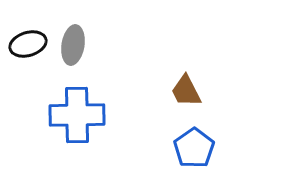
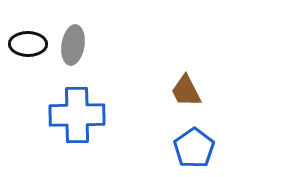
black ellipse: rotated 18 degrees clockwise
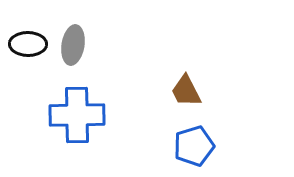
blue pentagon: moved 2 px up; rotated 18 degrees clockwise
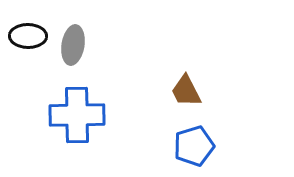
black ellipse: moved 8 px up
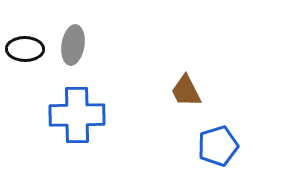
black ellipse: moved 3 px left, 13 px down
blue pentagon: moved 24 px right
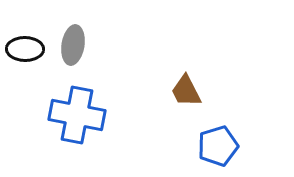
blue cross: rotated 12 degrees clockwise
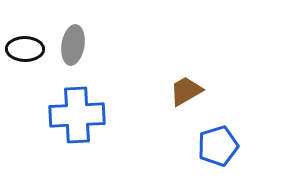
brown trapezoid: rotated 87 degrees clockwise
blue cross: rotated 14 degrees counterclockwise
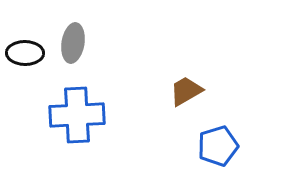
gray ellipse: moved 2 px up
black ellipse: moved 4 px down
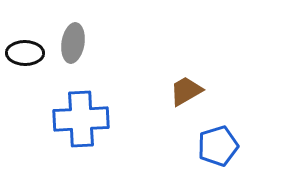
blue cross: moved 4 px right, 4 px down
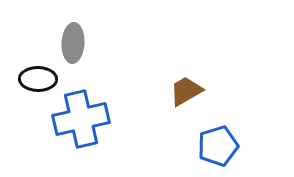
gray ellipse: rotated 6 degrees counterclockwise
black ellipse: moved 13 px right, 26 px down
blue cross: rotated 10 degrees counterclockwise
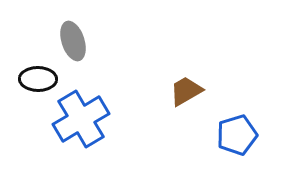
gray ellipse: moved 2 px up; rotated 21 degrees counterclockwise
blue cross: rotated 18 degrees counterclockwise
blue pentagon: moved 19 px right, 11 px up
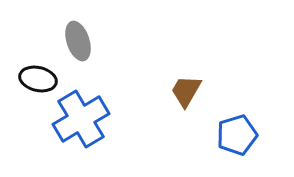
gray ellipse: moved 5 px right
black ellipse: rotated 12 degrees clockwise
brown trapezoid: rotated 30 degrees counterclockwise
